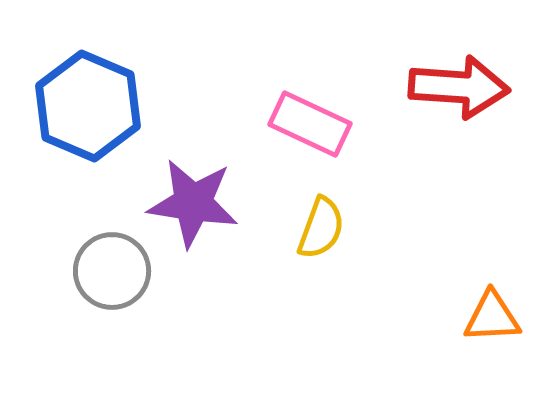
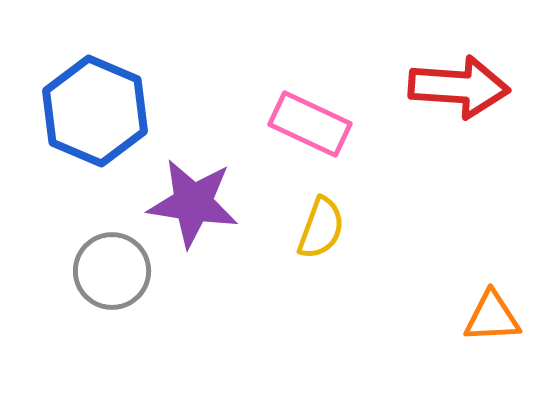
blue hexagon: moved 7 px right, 5 px down
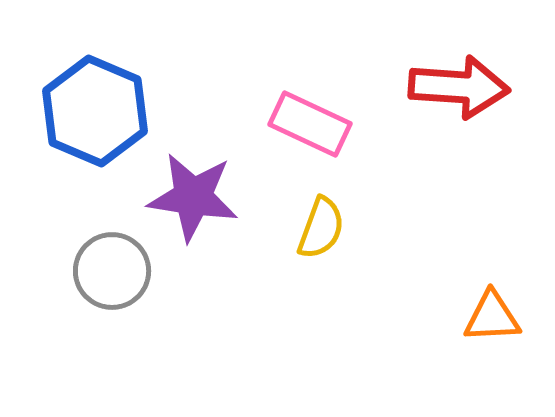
purple star: moved 6 px up
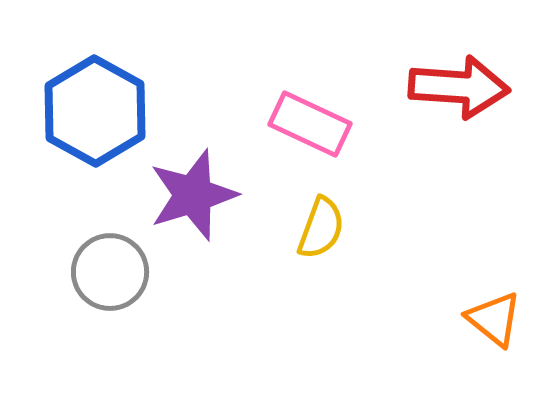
blue hexagon: rotated 6 degrees clockwise
purple star: moved 2 px up; rotated 26 degrees counterclockwise
gray circle: moved 2 px left, 1 px down
orange triangle: moved 2 px right, 2 px down; rotated 42 degrees clockwise
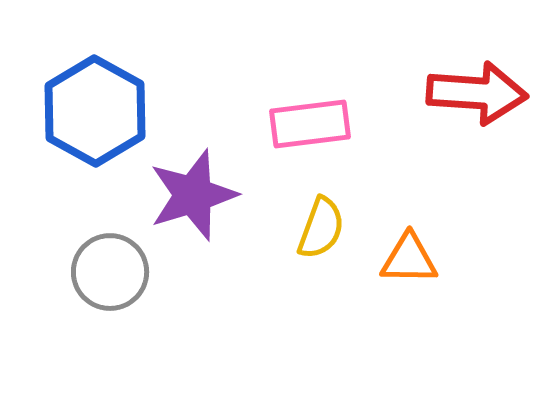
red arrow: moved 18 px right, 6 px down
pink rectangle: rotated 32 degrees counterclockwise
orange triangle: moved 85 px left, 60 px up; rotated 38 degrees counterclockwise
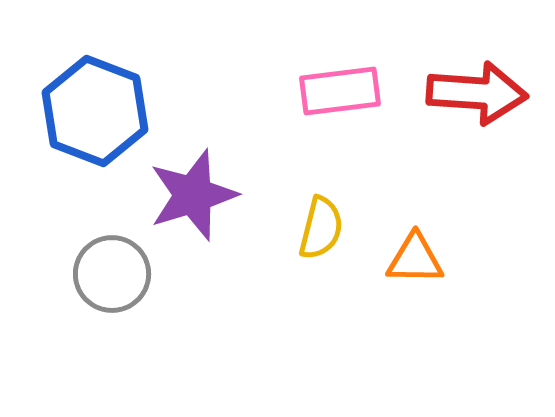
blue hexagon: rotated 8 degrees counterclockwise
pink rectangle: moved 30 px right, 33 px up
yellow semicircle: rotated 6 degrees counterclockwise
orange triangle: moved 6 px right
gray circle: moved 2 px right, 2 px down
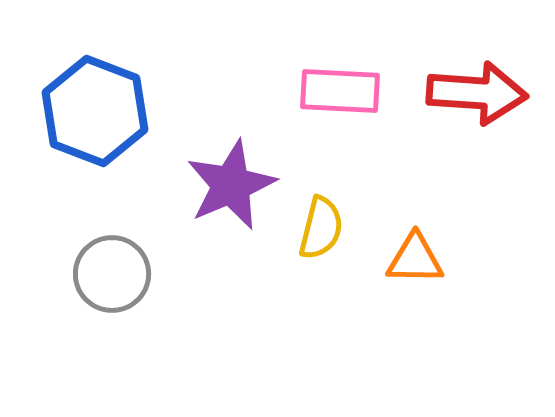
pink rectangle: rotated 10 degrees clockwise
purple star: moved 38 px right, 10 px up; rotated 6 degrees counterclockwise
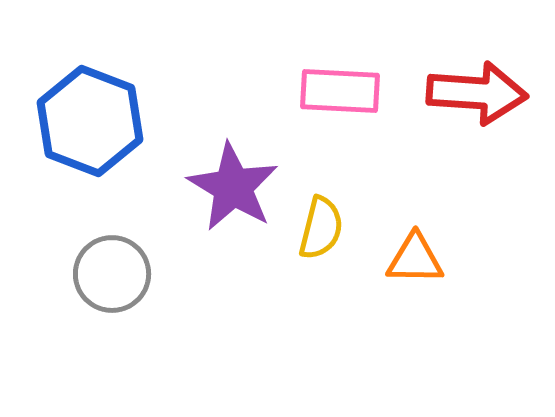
blue hexagon: moved 5 px left, 10 px down
purple star: moved 2 px right, 2 px down; rotated 18 degrees counterclockwise
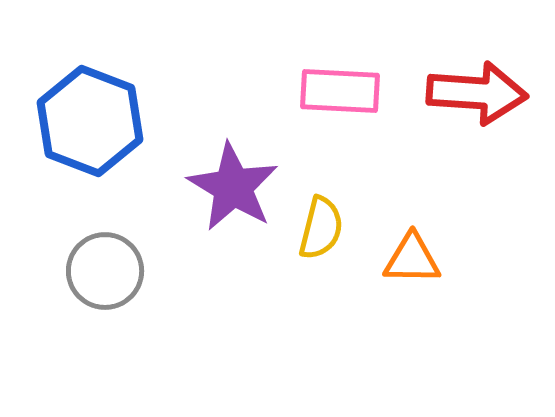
orange triangle: moved 3 px left
gray circle: moved 7 px left, 3 px up
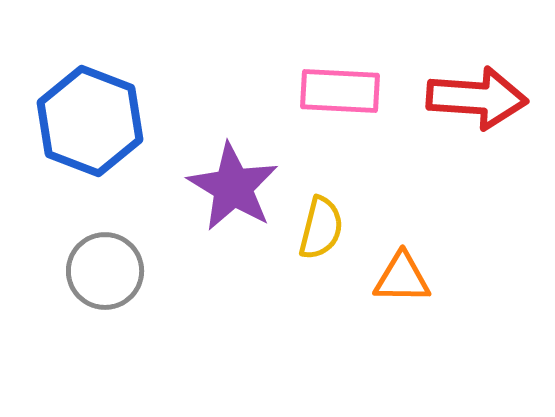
red arrow: moved 5 px down
orange triangle: moved 10 px left, 19 px down
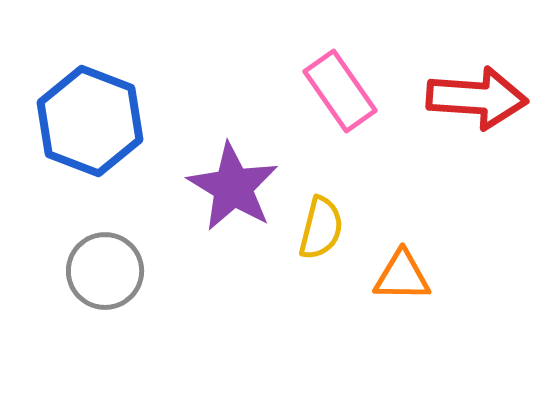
pink rectangle: rotated 52 degrees clockwise
orange triangle: moved 2 px up
